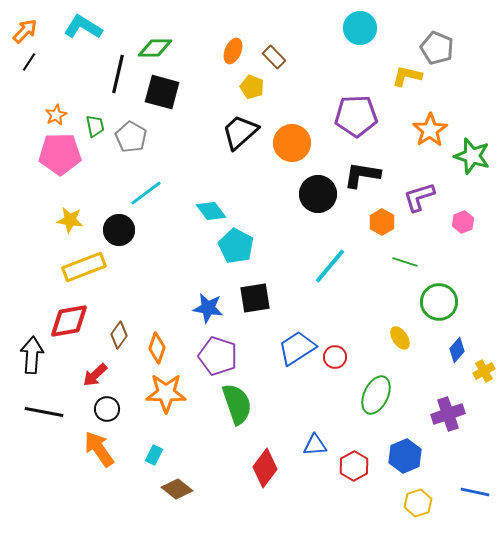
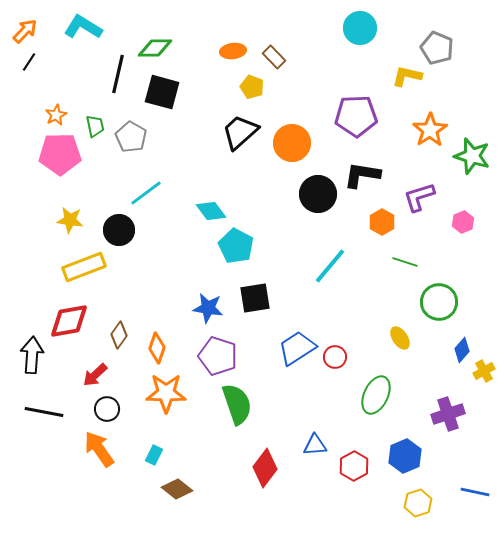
orange ellipse at (233, 51): rotated 60 degrees clockwise
blue diamond at (457, 350): moved 5 px right
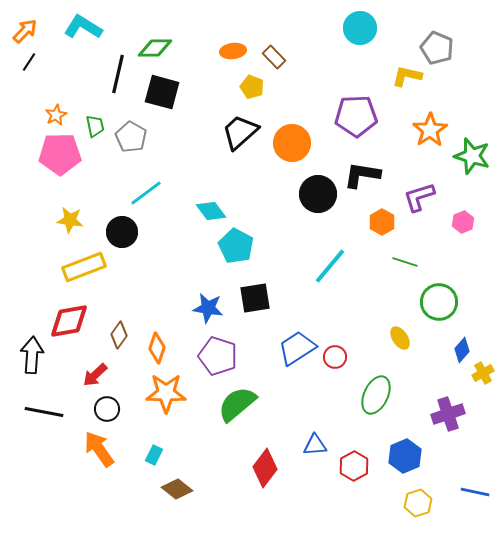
black circle at (119, 230): moved 3 px right, 2 px down
yellow cross at (484, 371): moved 1 px left, 2 px down
green semicircle at (237, 404): rotated 111 degrees counterclockwise
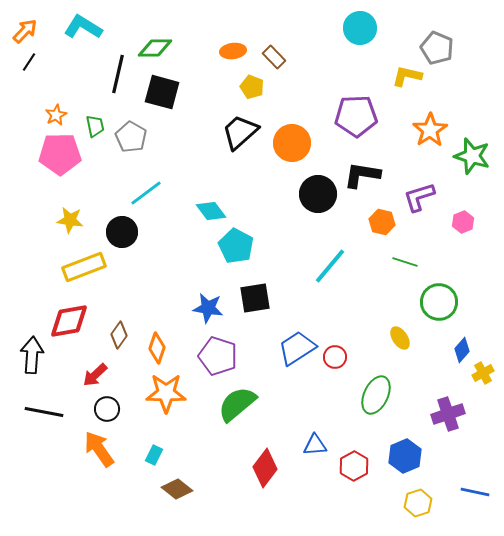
orange hexagon at (382, 222): rotated 15 degrees counterclockwise
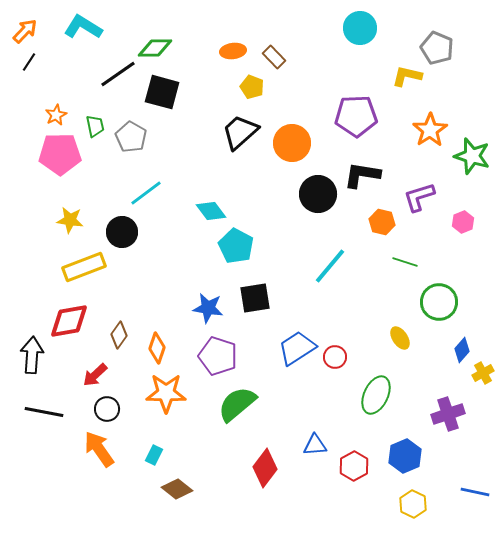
black line at (118, 74): rotated 42 degrees clockwise
yellow hexagon at (418, 503): moved 5 px left, 1 px down; rotated 16 degrees counterclockwise
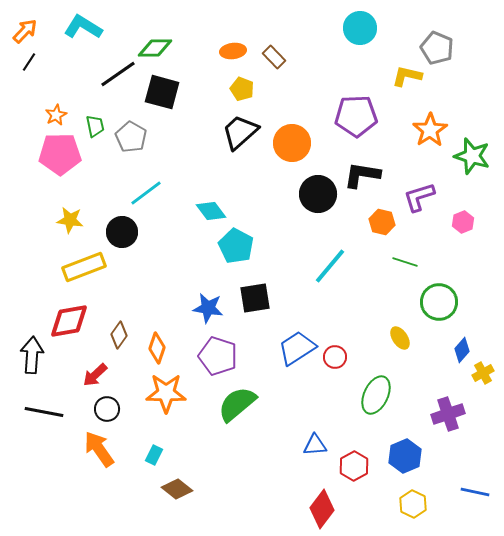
yellow pentagon at (252, 87): moved 10 px left, 2 px down
red diamond at (265, 468): moved 57 px right, 41 px down
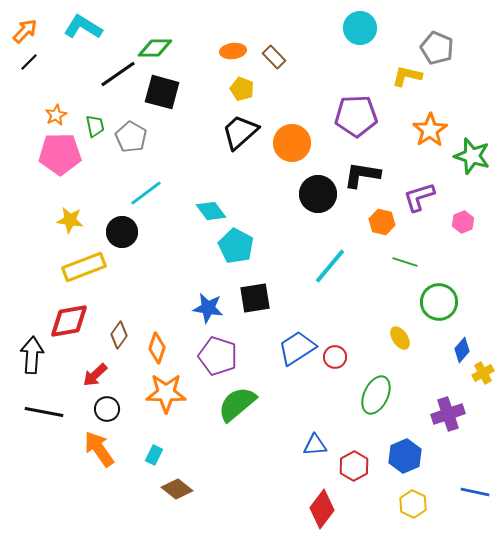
black line at (29, 62): rotated 12 degrees clockwise
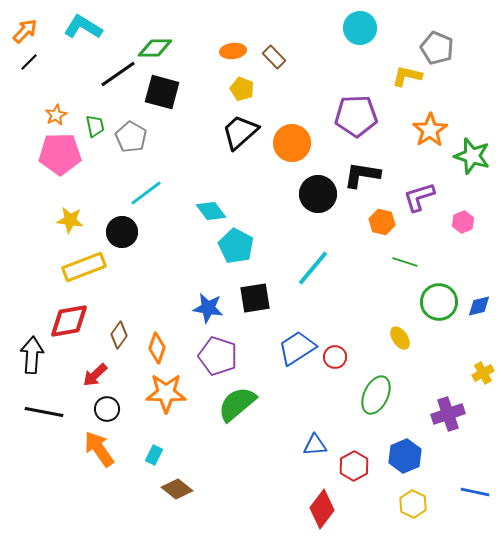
cyan line at (330, 266): moved 17 px left, 2 px down
blue diamond at (462, 350): moved 17 px right, 44 px up; rotated 35 degrees clockwise
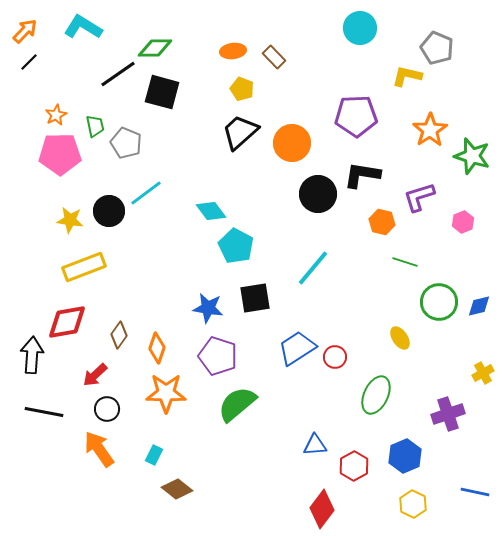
gray pentagon at (131, 137): moved 5 px left, 6 px down; rotated 8 degrees counterclockwise
black circle at (122, 232): moved 13 px left, 21 px up
red diamond at (69, 321): moved 2 px left, 1 px down
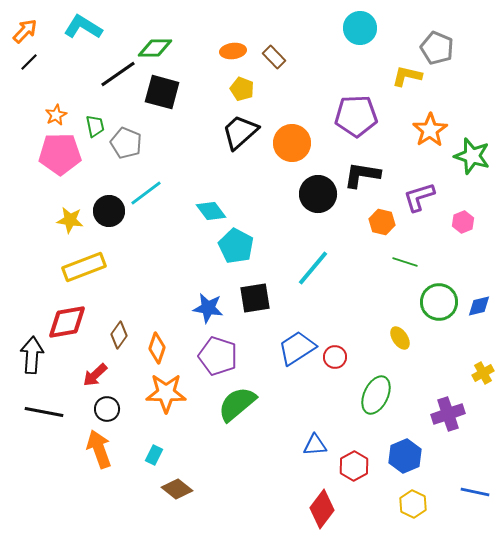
orange arrow at (99, 449): rotated 15 degrees clockwise
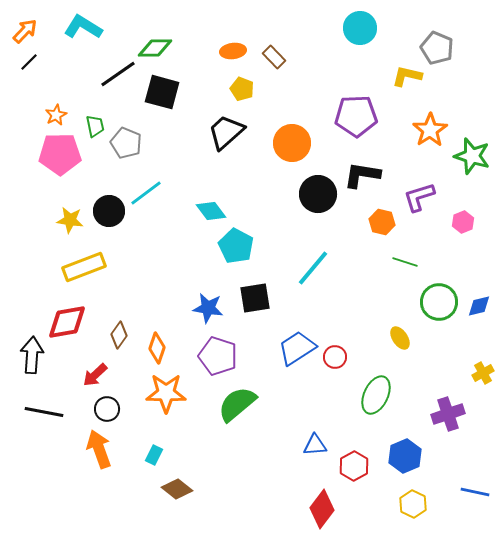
black trapezoid at (240, 132): moved 14 px left
